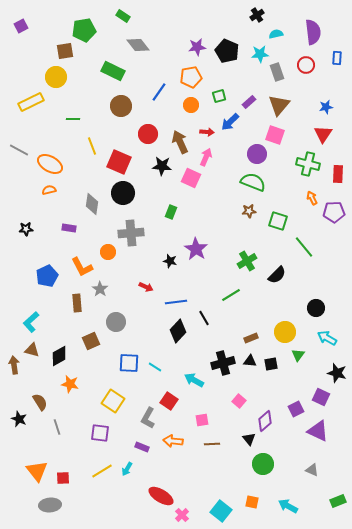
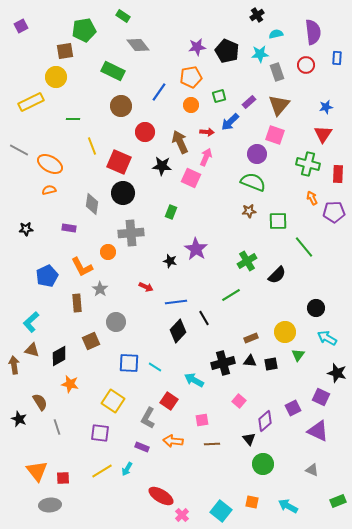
red circle at (148, 134): moved 3 px left, 2 px up
green square at (278, 221): rotated 18 degrees counterclockwise
purple square at (296, 409): moved 3 px left, 1 px up
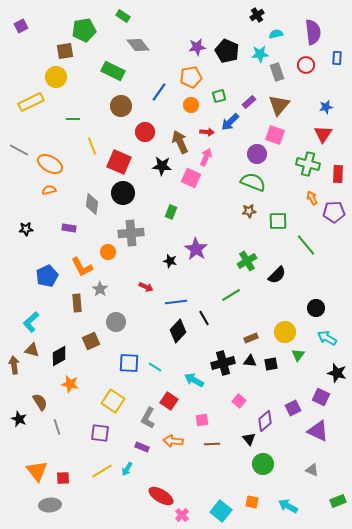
green line at (304, 247): moved 2 px right, 2 px up
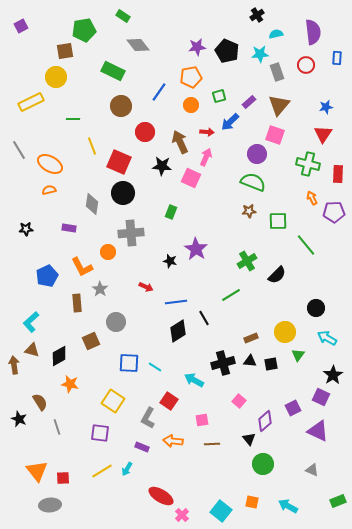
gray line at (19, 150): rotated 30 degrees clockwise
black diamond at (178, 331): rotated 15 degrees clockwise
black star at (337, 373): moved 4 px left, 2 px down; rotated 24 degrees clockwise
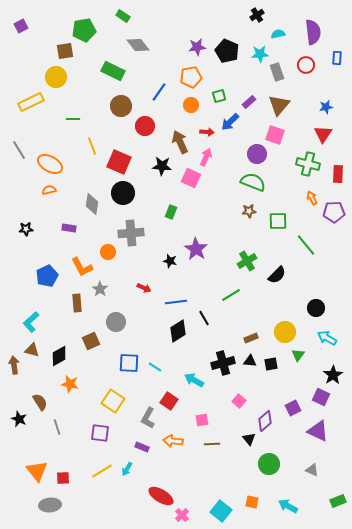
cyan semicircle at (276, 34): moved 2 px right
red circle at (145, 132): moved 6 px up
red arrow at (146, 287): moved 2 px left, 1 px down
green circle at (263, 464): moved 6 px right
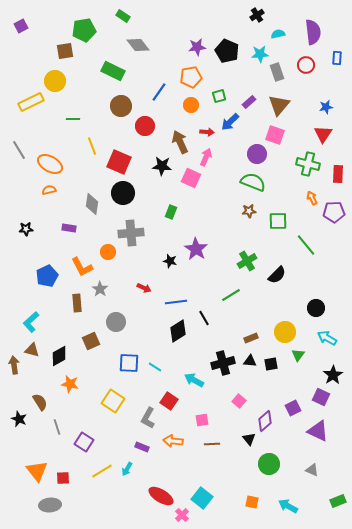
yellow circle at (56, 77): moved 1 px left, 4 px down
purple square at (100, 433): moved 16 px left, 9 px down; rotated 24 degrees clockwise
cyan square at (221, 511): moved 19 px left, 13 px up
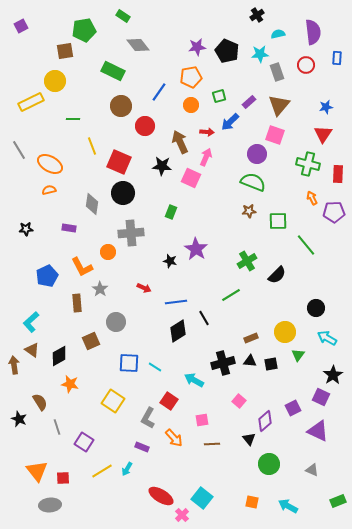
brown triangle at (32, 350): rotated 21 degrees clockwise
orange arrow at (173, 441): moved 1 px right, 3 px up; rotated 138 degrees counterclockwise
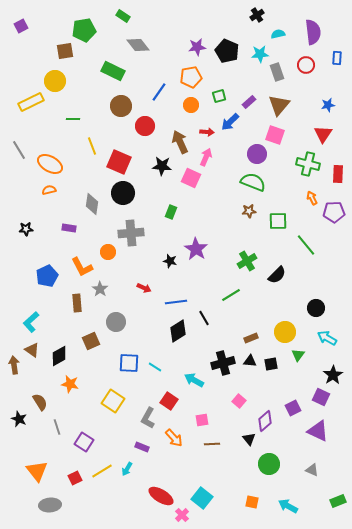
blue star at (326, 107): moved 2 px right, 2 px up
red square at (63, 478): moved 12 px right; rotated 24 degrees counterclockwise
